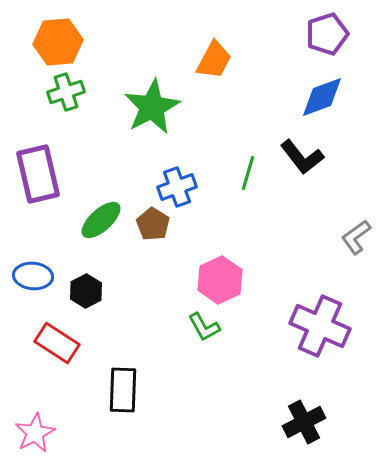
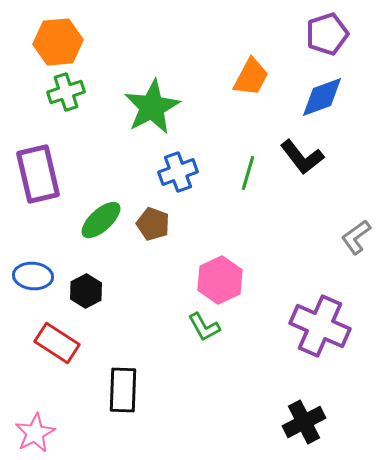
orange trapezoid: moved 37 px right, 17 px down
blue cross: moved 1 px right, 15 px up
brown pentagon: rotated 12 degrees counterclockwise
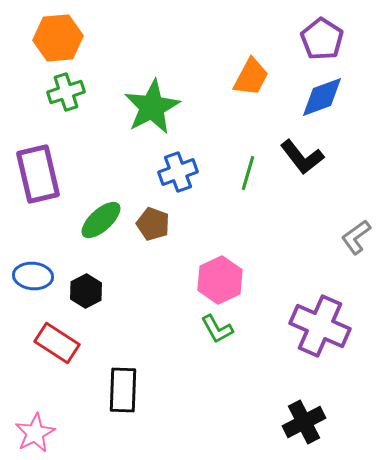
purple pentagon: moved 5 px left, 5 px down; rotated 21 degrees counterclockwise
orange hexagon: moved 4 px up
green L-shape: moved 13 px right, 2 px down
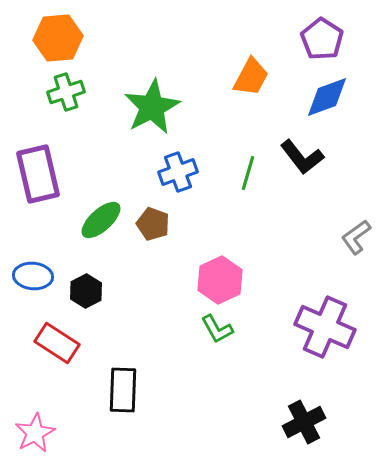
blue diamond: moved 5 px right
purple cross: moved 5 px right, 1 px down
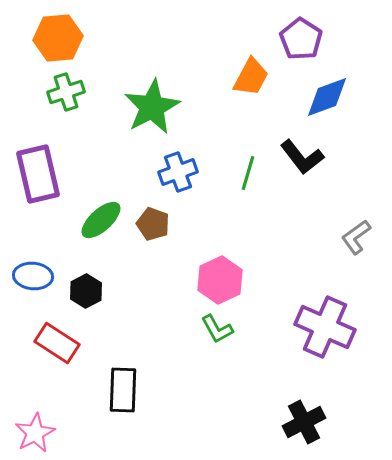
purple pentagon: moved 21 px left
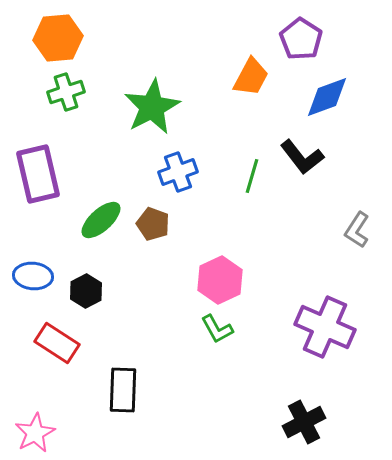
green line: moved 4 px right, 3 px down
gray L-shape: moved 1 px right, 7 px up; rotated 21 degrees counterclockwise
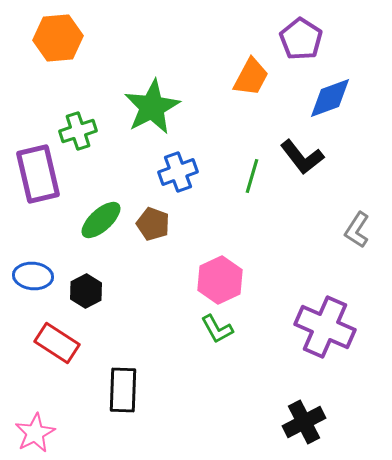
green cross: moved 12 px right, 39 px down
blue diamond: moved 3 px right, 1 px down
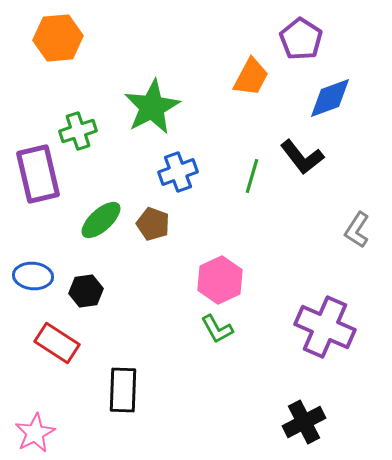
black hexagon: rotated 20 degrees clockwise
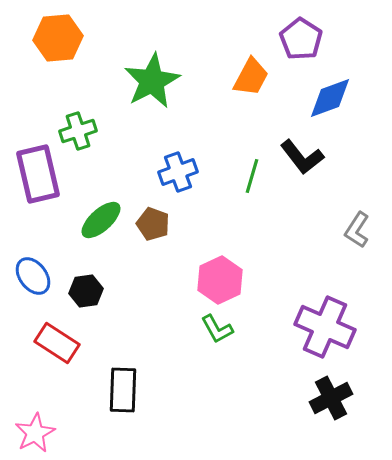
green star: moved 26 px up
blue ellipse: rotated 48 degrees clockwise
black cross: moved 27 px right, 24 px up
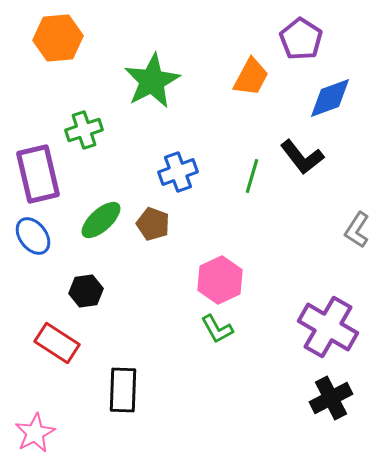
green cross: moved 6 px right, 1 px up
blue ellipse: moved 40 px up
purple cross: moved 3 px right; rotated 6 degrees clockwise
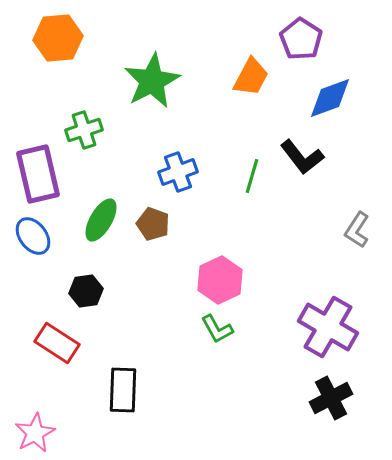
green ellipse: rotated 18 degrees counterclockwise
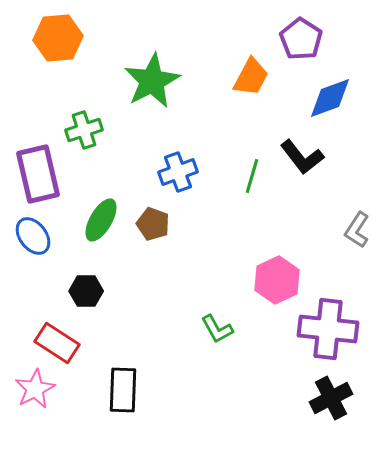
pink hexagon: moved 57 px right
black hexagon: rotated 8 degrees clockwise
purple cross: moved 2 px down; rotated 24 degrees counterclockwise
pink star: moved 44 px up
